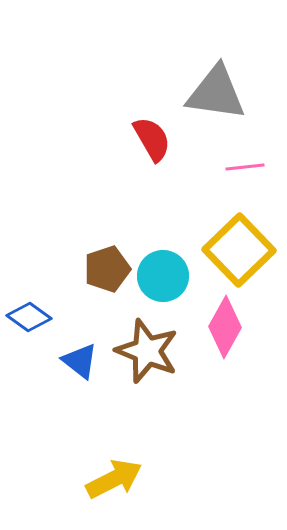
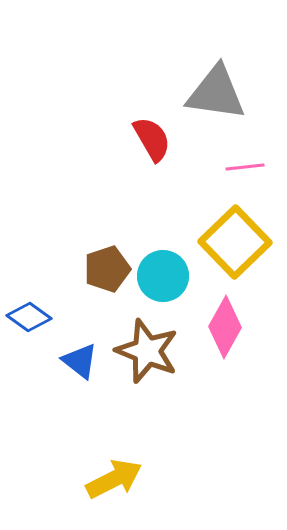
yellow square: moved 4 px left, 8 px up
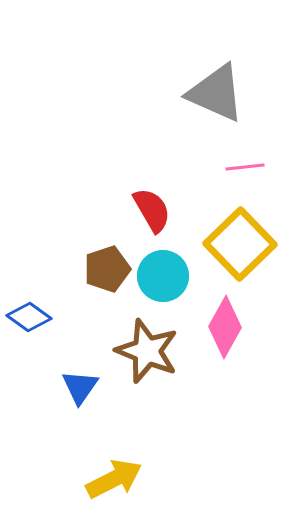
gray triangle: rotated 16 degrees clockwise
red semicircle: moved 71 px down
yellow square: moved 5 px right, 2 px down
blue triangle: moved 26 px down; rotated 27 degrees clockwise
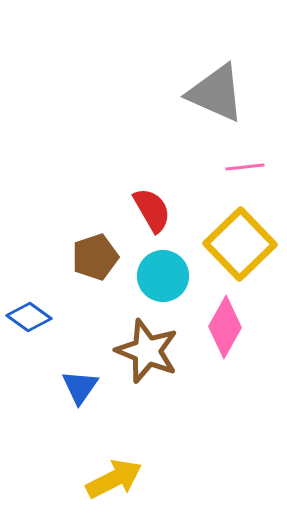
brown pentagon: moved 12 px left, 12 px up
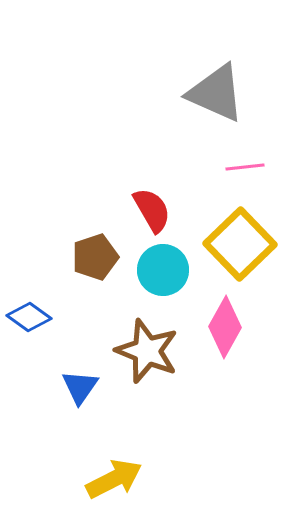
cyan circle: moved 6 px up
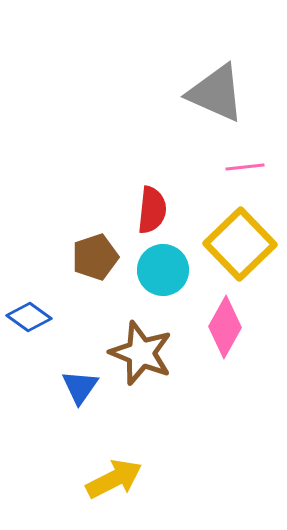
red semicircle: rotated 36 degrees clockwise
brown star: moved 6 px left, 2 px down
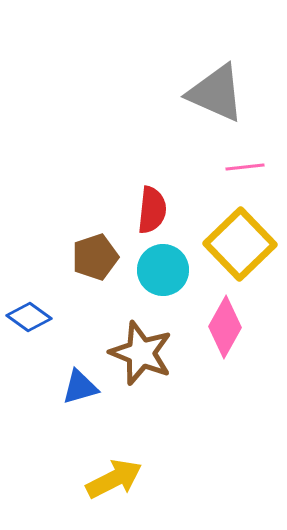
blue triangle: rotated 39 degrees clockwise
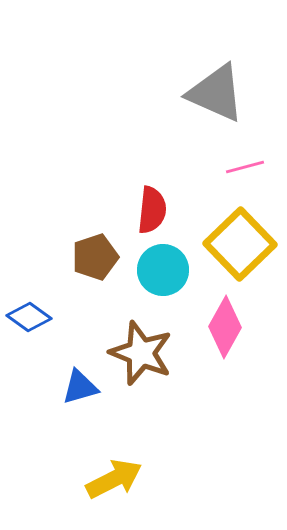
pink line: rotated 9 degrees counterclockwise
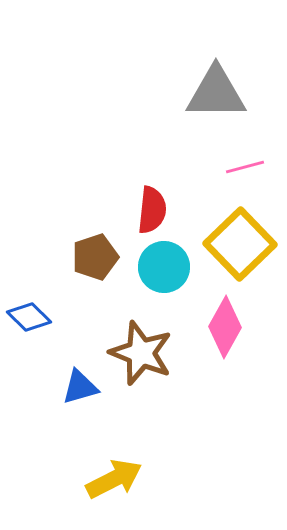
gray triangle: rotated 24 degrees counterclockwise
cyan circle: moved 1 px right, 3 px up
blue diamond: rotated 9 degrees clockwise
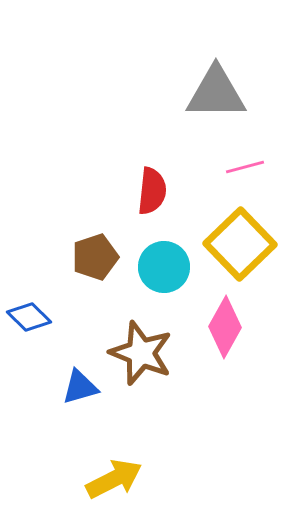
red semicircle: moved 19 px up
